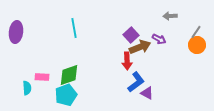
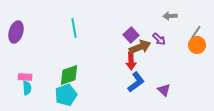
purple ellipse: rotated 10 degrees clockwise
purple arrow: rotated 16 degrees clockwise
red arrow: moved 4 px right
pink rectangle: moved 17 px left
purple triangle: moved 17 px right, 3 px up; rotated 16 degrees clockwise
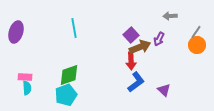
purple arrow: rotated 72 degrees clockwise
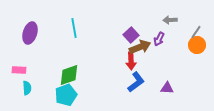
gray arrow: moved 4 px down
purple ellipse: moved 14 px right, 1 px down
pink rectangle: moved 6 px left, 7 px up
purple triangle: moved 3 px right, 2 px up; rotated 40 degrees counterclockwise
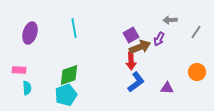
purple square: rotated 14 degrees clockwise
orange circle: moved 27 px down
